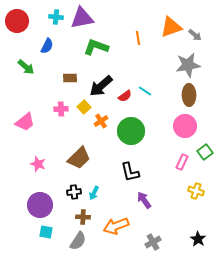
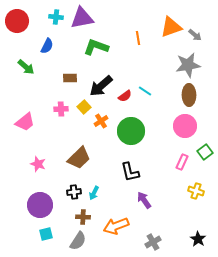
cyan square: moved 2 px down; rotated 24 degrees counterclockwise
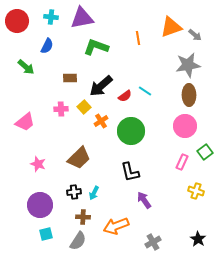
cyan cross: moved 5 px left
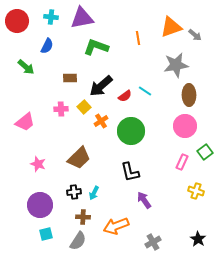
gray star: moved 12 px left
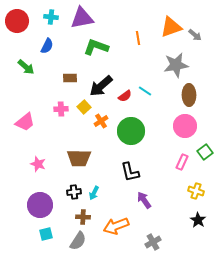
brown trapezoid: rotated 45 degrees clockwise
black star: moved 19 px up
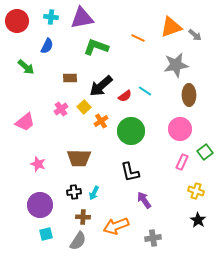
orange line: rotated 56 degrees counterclockwise
pink cross: rotated 32 degrees counterclockwise
pink circle: moved 5 px left, 3 px down
gray cross: moved 4 px up; rotated 21 degrees clockwise
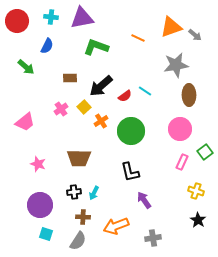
cyan square: rotated 32 degrees clockwise
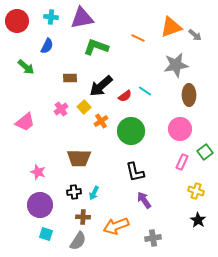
pink star: moved 8 px down
black L-shape: moved 5 px right
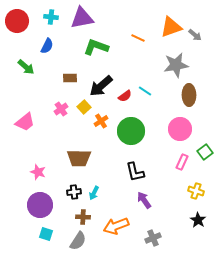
gray cross: rotated 14 degrees counterclockwise
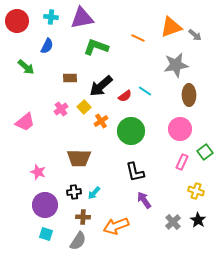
cyan arrow: rotated 16 degrees clockwise
purple circle: moved 5 px right
gray cross: moved 20 px right, 16 px up; rotated 21 degrees counterclockwise
